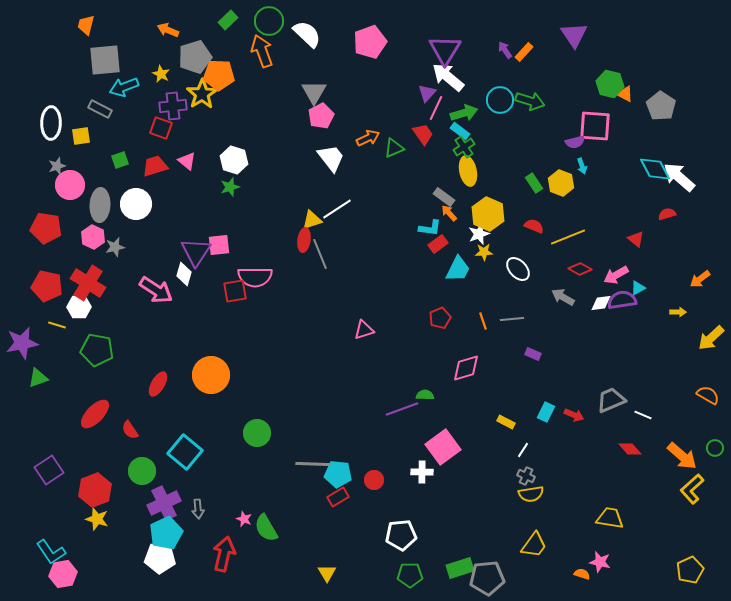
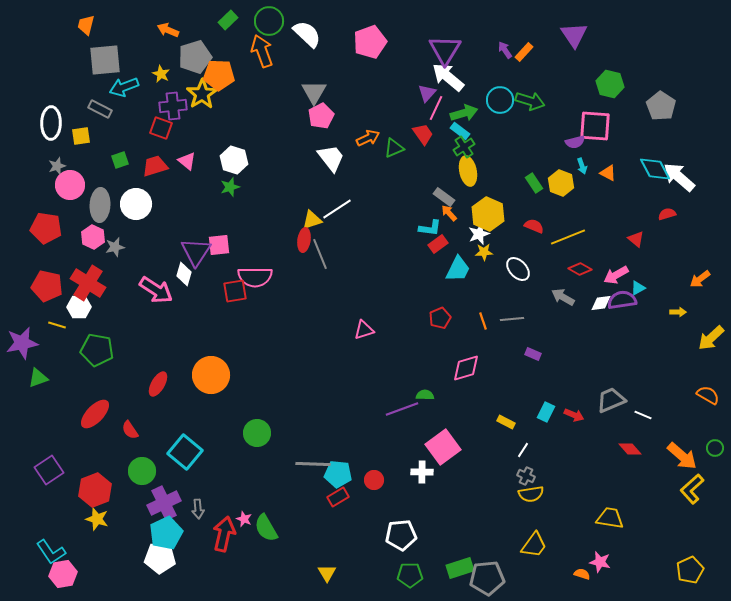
orange triangle at (625, 94): moved 17 px left, 79 px down
red arrow at (224, 554): moved 20 px up
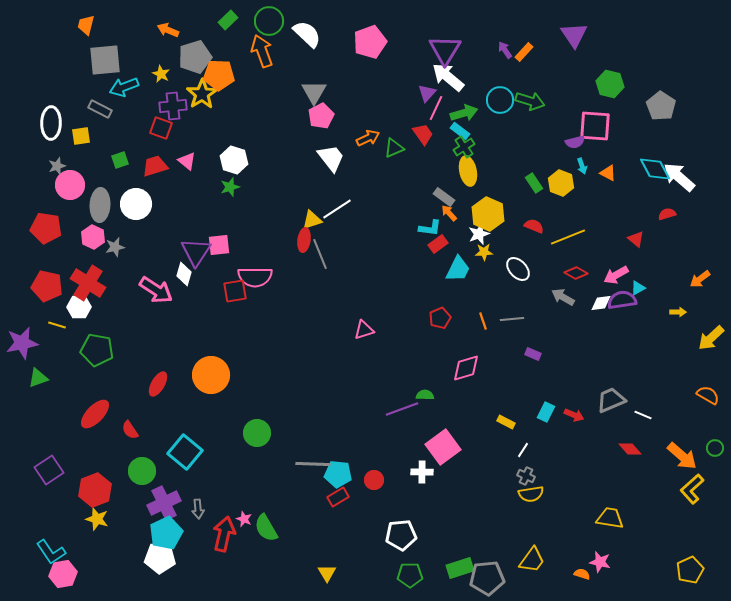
red diamond at (580, 269): moved 4 px left, 4 px down
yellow trapezoid at (534, 545): moved 2 px left, 15 px down
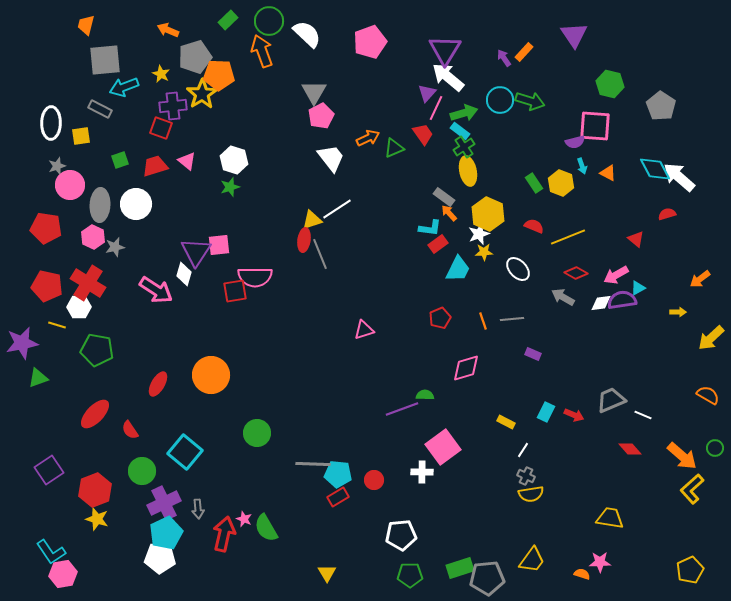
purple arrow at (505, 50): moved 1 px left, 8 px down
pink star at (600, 562): rotated 15 degrees counterclockwise
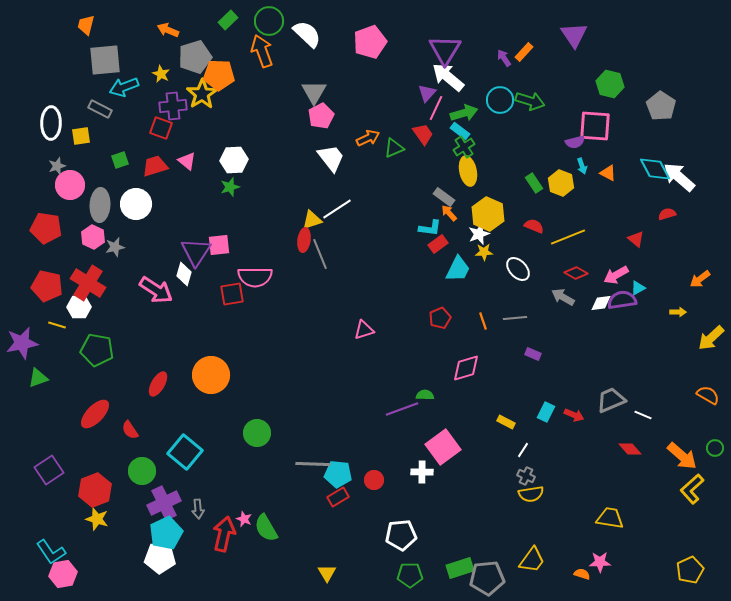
white hexagon at (234, 160): rotated 20 degrees counterclockwise
red square at (235, 291): moved 3 px left, 3 px down
gray line at (512, 319): moved 3 px right, 1 px up
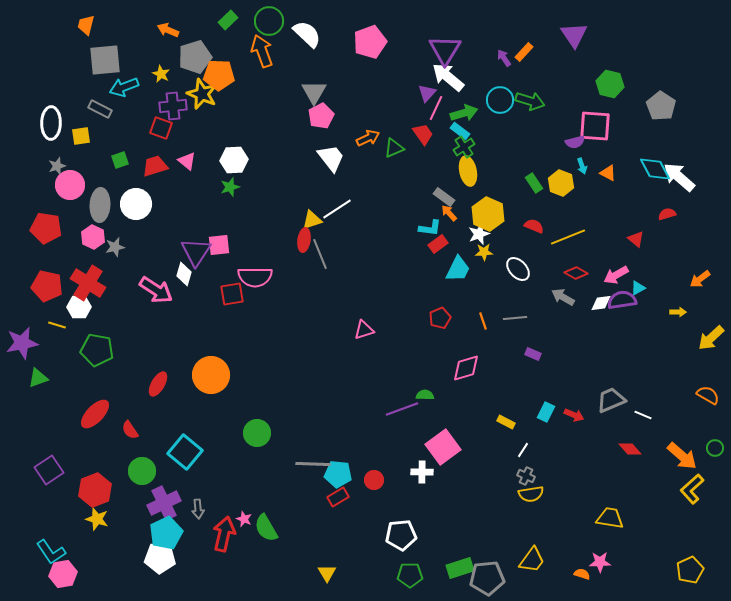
yellow star at (202, 94): rotated 16 degrees counterclockwise
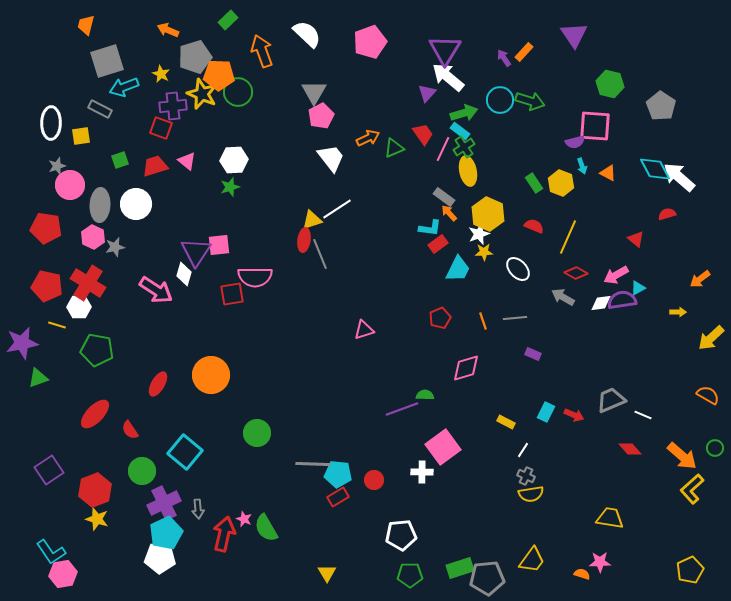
green circle at (269, 21): moved 31 px left, 71 px down
gray square at (105, 60): moved 2 px right, 1 px down; rotated 12 degrees counterclockwise
pink line at (436, 108): moved 7 px right, 41 px down
yellow line at (568, 237): rotated 44 degrees counterclockwise
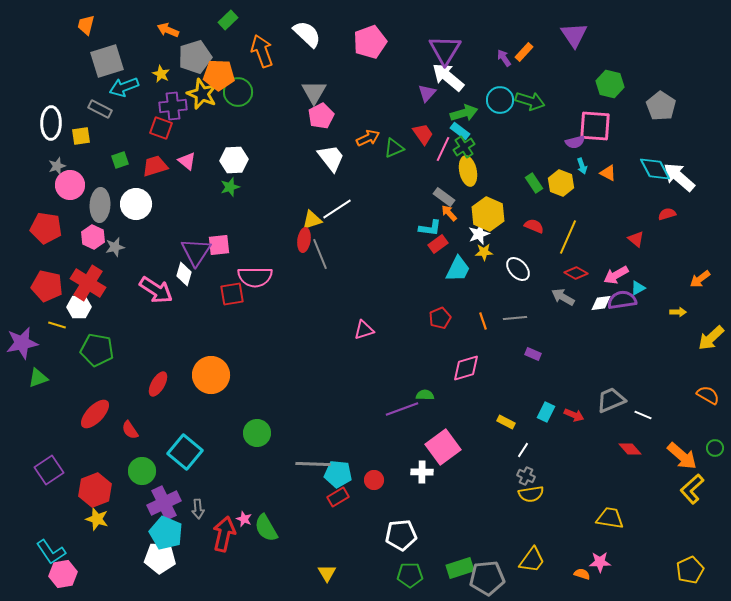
cyan pentagon at (166, 533): rotated 24 degrees counterclockwise
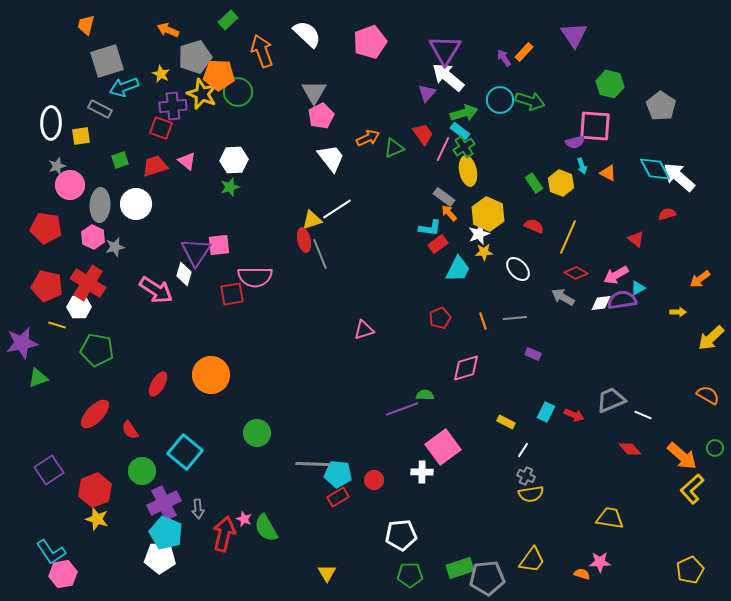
red ellipse at (304, 240): rotated 20 degrees counterclockwise
